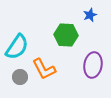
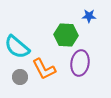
blue star: moved 1 px left, 1 px down; rotated 24 degrees clockwise
cyan semicircle: rotated 96 degrees clockwise
purple ellipse: moved 13 px left, 2 px up
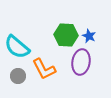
blue star: moved 20 px down; rotated 24 degrees clockwise
purple ellipse: moved 1 px right, 1 px up
gray circle: moved 2 px left, 1 px up
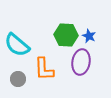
cyan semicircle: moved 2 px up
orange L-shape: rotated 25 degrees clockwise
gray circle: moved 3 px down
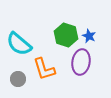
green hexagon: rotated 15 degrees clockwise
cyan semicircle: moved 2 px right, 1 px up
orange L-shape: rotated 15 degrees counterclockwise
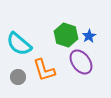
blue star: rotated 16 degrees clockwise
purple ellipse: rotated 45 degrees counterclockwise
orange L-shape: moved 1 px down
gray circle: moved 2 px up
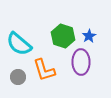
green hexagon: moved 3 px left, 1 px down
purple ellipse: rotated 35 degrees clockwise
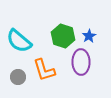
cyan semicircle: moved 3 px up
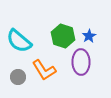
orange L-shape: rotated 15 degrees counterclockwise
